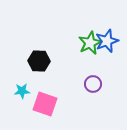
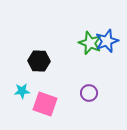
green star: rotated 25 degrees counterclockwise
purple circle: moved 4 px left, 9 px down
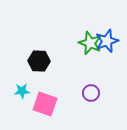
purple circle: moved 2 px right
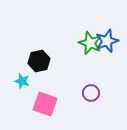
black hexagon: rotated 15 degrees counterclockwise
cyan star: moved 10 px up; rotated 21 degrees clockwise
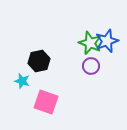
purple circle: moved 27 px up
pink square: moved 1 px right, 2 px up
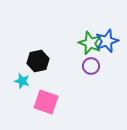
black hexagon: moved 1 px left
